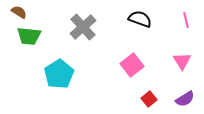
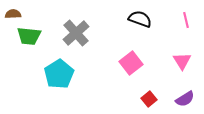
brown semicircle: moved 6 px left, 2 px down; rotated 35 degrees counterclockwise
gray cross: moved 7 px left, 6 px down
pink square: moved 1 px left, 2 px up
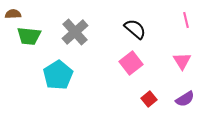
black semicircle: moved 5 px left, 10 px down; rotated 20 degrees clockwise
gray cross: moved 1 px left, 1 px up
cyan pentagon: moved 1 px left, 1 px down
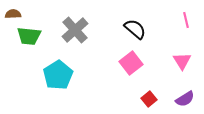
gray cross: moved 2 px up
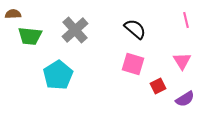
green trapezoid: moved 1 px right
pink square: moved 2 px right, 1 px down; rotated 35 degrees counterclockwise
red square: moved 9 px right, 13 px up; rotated 14 degrees clockwise
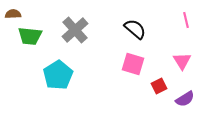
red square: moved 1 px right
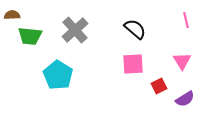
brown semicircle: moved 1 px left, 1 px down
pink square: rotated 20 degrees counterclockwise
cyan pentagon: rotated 8 degrees counterclockwise
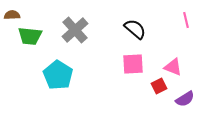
pink triangle: moved 9 px left, 6 px down; rotated 36 degrees counterclockwise
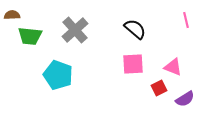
cyan pentagon: rotated 12 degrees counterclockwise
red square: moved 2 px down
